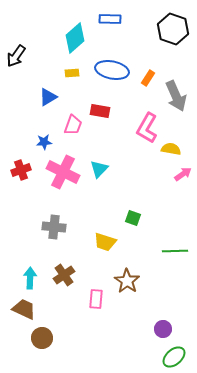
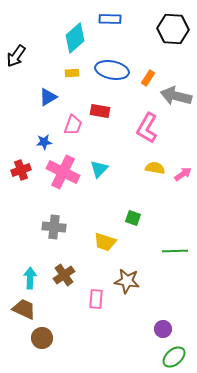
black hexagon: rotated 16 degrees counterclockwise
gray arrow: rotated 128 degrees clockwise
yellow semicircle: moved 16 px left, 19 px down
brown star: rotated 25 degrees counterclockwise
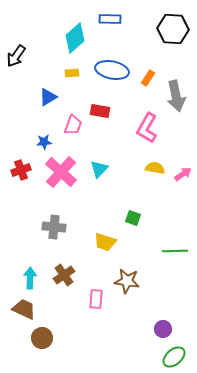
gray arrow: rotated 116 degrees counterclockwise
pink cross: moved 2 px left; rotated 16 degrees clockwise
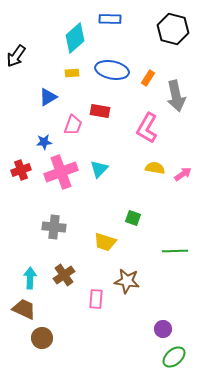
black hexagon: rotated 12 degrees clockwise
pink cross: rotated 28 degrees clockwise
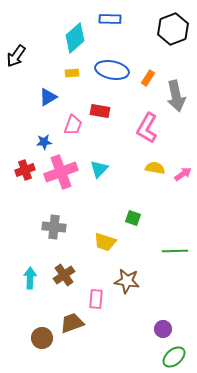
black hexagon: rotated 24 degrees clockwise
red cross: moved 4 px right
brown trapezoid: moved 48 px right, 14 px down; rotated 45 degrees counterclockwise
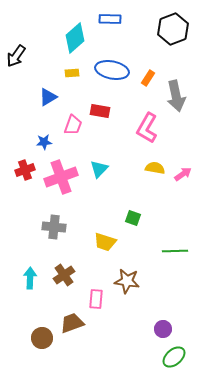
pink cross: moved 5 px down
